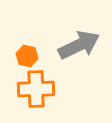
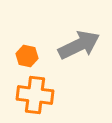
orange cross: moved 1 px left, 6 px down; rotated 9 degrees clockwise
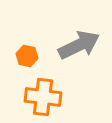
orange cross: moved 8 px right, 2 px down
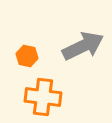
gray arrow: moved 4 px right, 1 px down
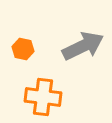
orange hexagon: moved 4 px left, 7 px up
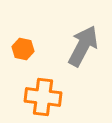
gray arrow: rotated 36 degrees counterclockwise
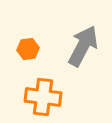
orange hexagon: moved 5 px right; rotated 20 degrees counterclockwise
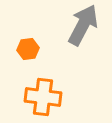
gray arrow: moved 21 px up
